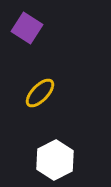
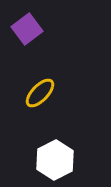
purple square: moved 1 px down; rotated 20 degrees clockwise
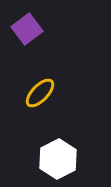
white hexagon: moved 3 px right, 1 px up
